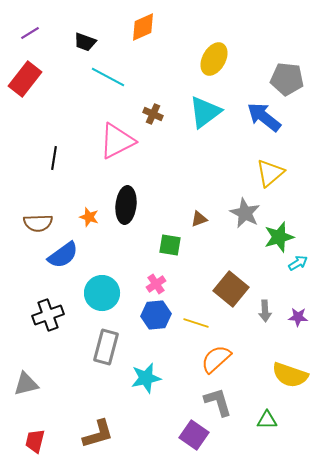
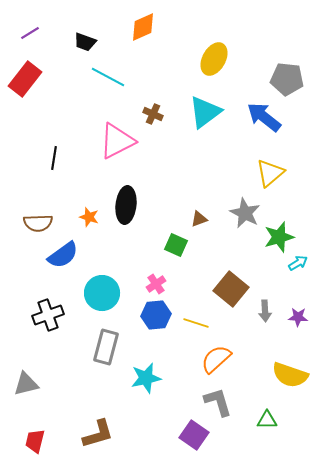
green square: moved 6 px right; rotated 15 degrees clockwise
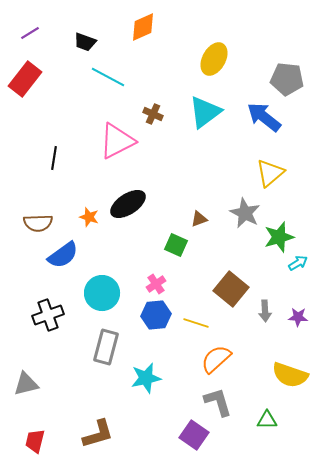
black ellipse: moved 2 px right, 1 px up; rotated 51 degrees clockwise
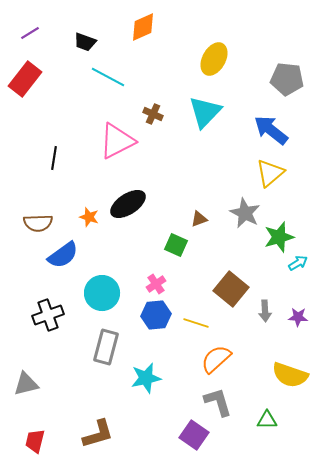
cyan triangle: rotated 9 degrees counterclockwise
blue arrow: moved 7 px right, 13 px down
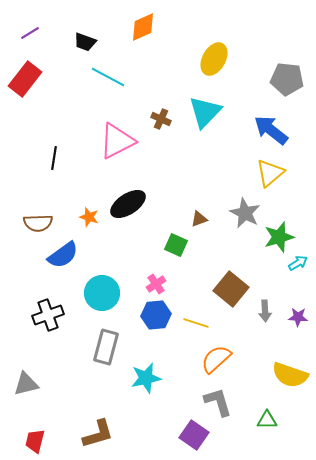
brown cross: moved 8 px right, 5 px down
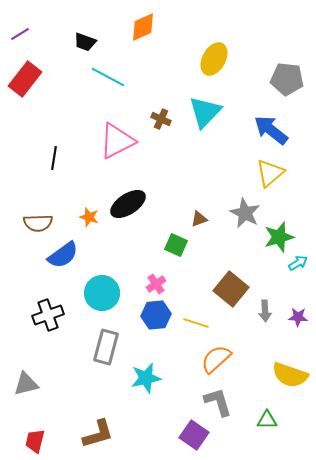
purple line: moved 10 px left, 1 px down
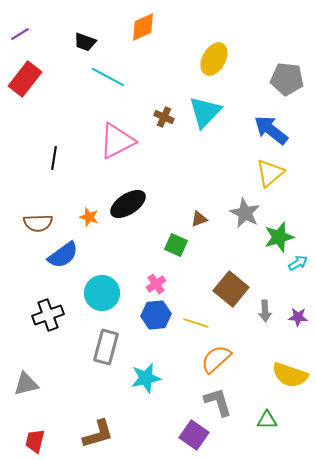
brown cross: moved 3 px right, 2 px up
